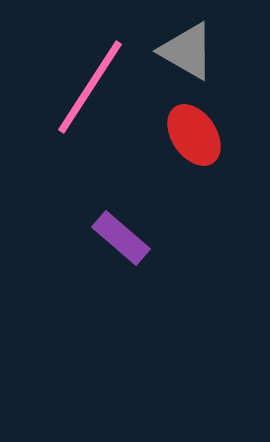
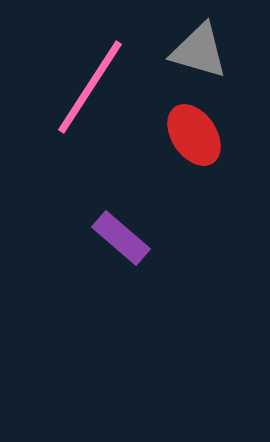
gray triangle: moved 12 px right; rotated 14 degrees counterclockwise
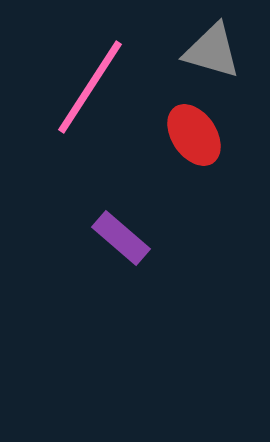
gray triangle: moved 13 px right
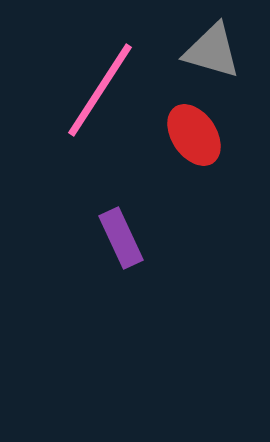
pink line: moved 10 px right, 3 px down
purple rectangle: rotated 24 degrees clockwise
